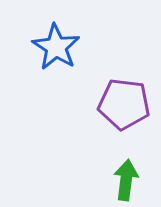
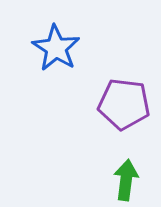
blue star: moved 1 px down
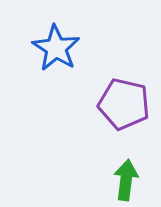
purple pentagon: rotated 6 degrees clockwise
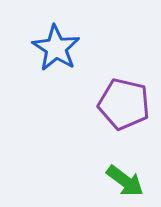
green arrow: moved 1 px left, 1 px down; rotated 120 degrees clockwise
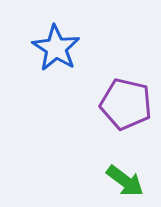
purple pentagon: moved 2 px right
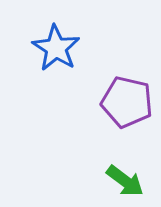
purple pentagon: moved 1 px right, 2 px up
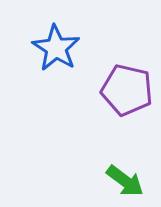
purple pentagon: moved 12 px up
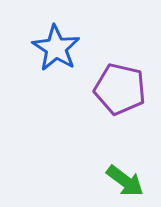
purple pentagon: moved 7 px left, 1 px up
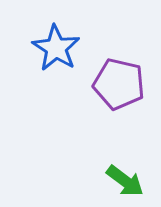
purple pentagon: moved 1 px left, 5 px up
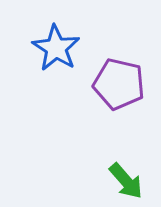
green arrow: moved 1 px right; rotated 12 degrees clockwise
